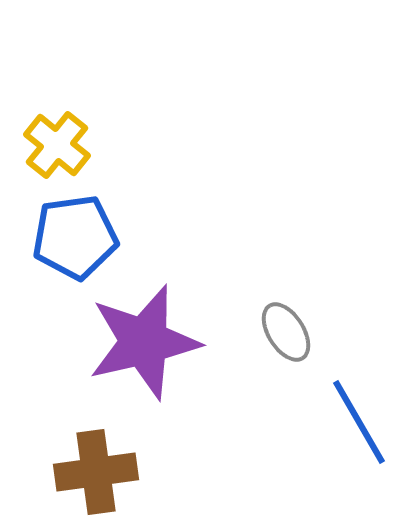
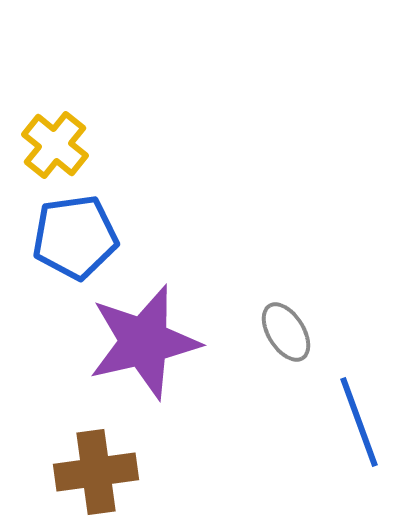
yellow cross: moved 2 px left
blue line: rotated 10 degrees clockwise
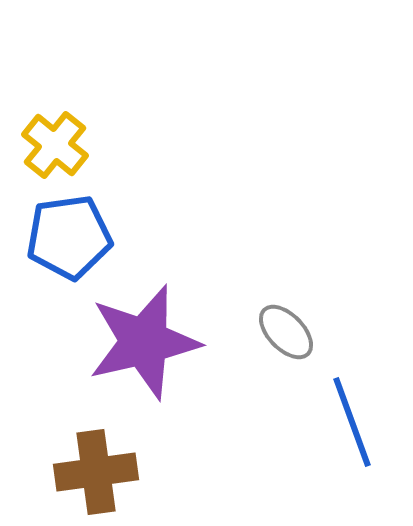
blue pentagon: moved 6 px left
gray ellipse: rotated 12 degrees counterclockwise
blue line: moved 7 px left
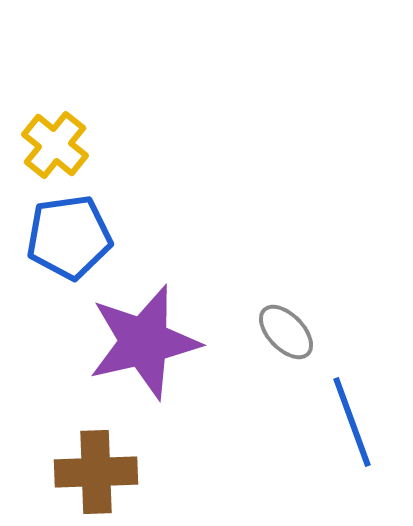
brown cross: rotated 6 degrees clockwise
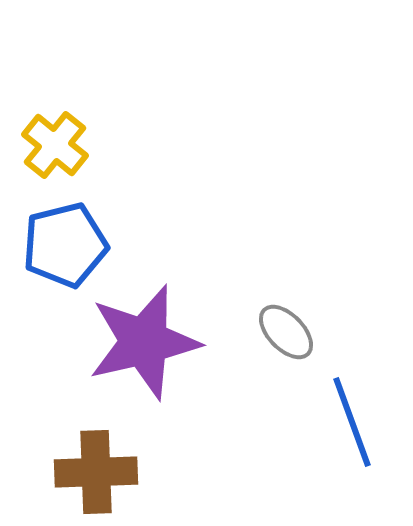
blue pentagon: moved 4 px left, 8 px down; rotated 6 degrees counterclockwise
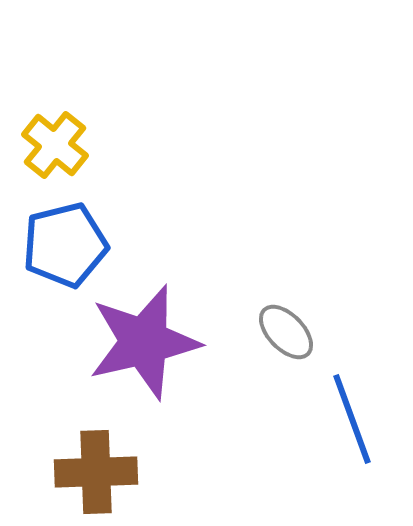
blue line: moved 3 px up
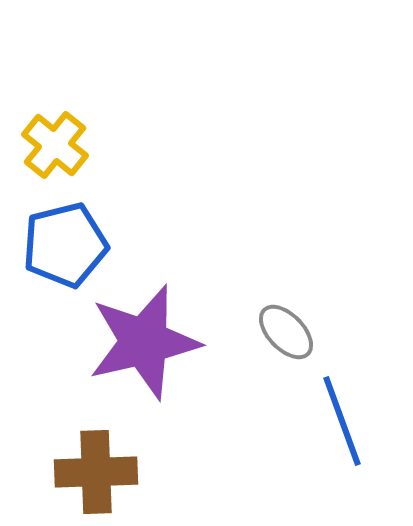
blue line: moved 10 px left, 2 px down
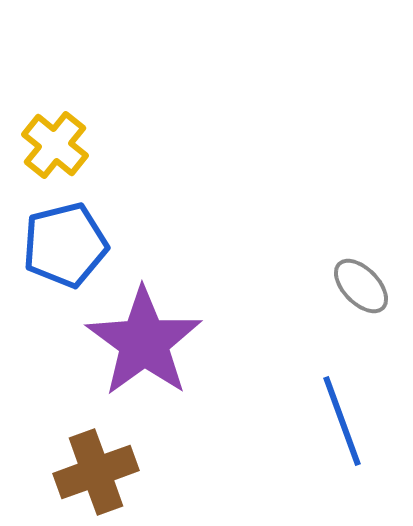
gray ellipse: moved 75 px right, 46 px up
purple star: rotated 23 degrees counterclockwise
brown cross: rotated 18 degrees counterclockwise
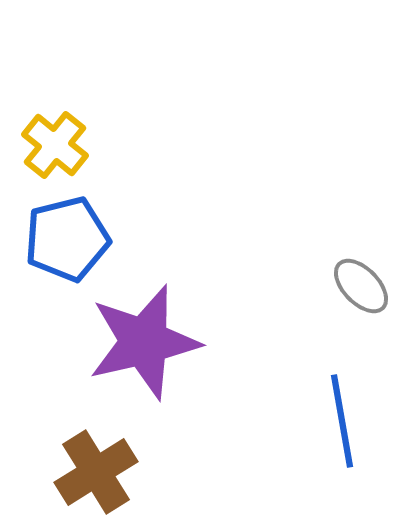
blue pentagon: moved 2 px right, 6 px up
purple star: rotated 23 degrees clockwise
blue line: rotated 10 degrees clockwise
brown cross: rotated 12 degrees counterclockwise
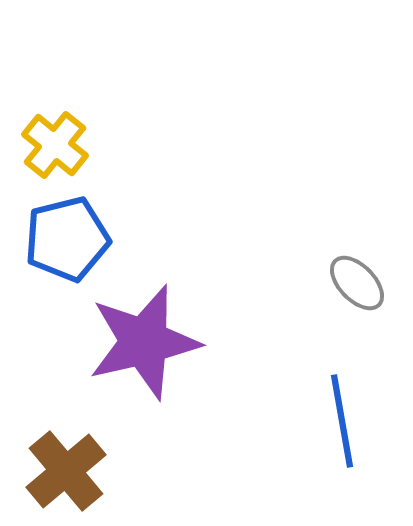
gray ellipse: moved 4 px left, 3 px up
brown cross: moved 30 px left, 1 px up; rotated 8 degrees counterclockwise
